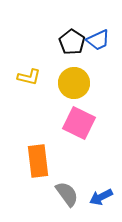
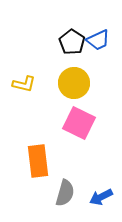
yellow L-shape: moved 5 px left, 7 px down
gray semicircle: moved 2 px left, 1 px up; rotated 52 degrees clockwise
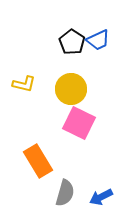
yellow circle: moved 3 px left, 6 px down
orange rectangle: rotated 24 degrees counterclockwise
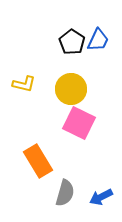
blue trapezoid: rotated 40 degrees counterclockwise
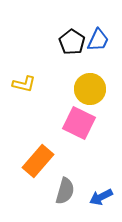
yellow circle: moved 19 px right
orange rectangle: rotated 72 degrees clockwise
gray semicircle: moved 2 px up
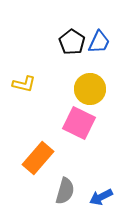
blue trapezoid: moved 1 px right, 2 px down
orange rectangle: moved 3 px up
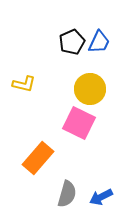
black pentagon: rotated 15 degrees clockwise
gray semicircle: moved 2 px right, 3 px down
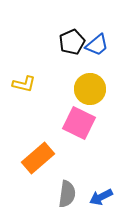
blue trapezoid: moved 2 px left, 3 px down; rotated 25 degrees clockwise
orange rectangle: rotated 8 degrees clockwise
gray semicircle: rotated 8 degrees counterclockwise
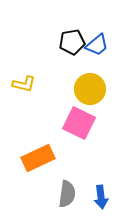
black pentagon: rotated 15 degrees clockwise
orange rectangle: rotated 16 degrees clockwise
blue arrow: rotated 70 degrees counterclockwise
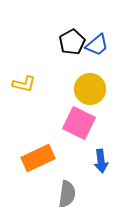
black pentagon: rotated 20 degrees counterclockwise
blue arrow: moved 36 px up
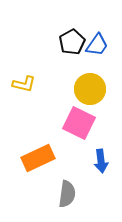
blue trapezoid: rotated 15 degrees counterclockwise
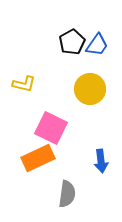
pink square: moved 28 px left, 5 px down
